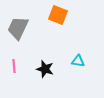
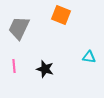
orange square: moved 3 px right
gray trapezoid: moved 1 px right
cyan triangle: moved 11 px right, 4 px up
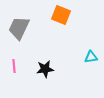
cyan triangle: moved 2 px right; rotated 16 degrees counterclockwise
black star: rotated 24 degrees counterclockwise
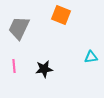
black star: moved 1 px left
